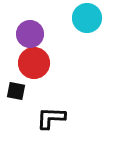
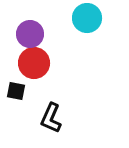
black L-shape: rotated 68 degrees counterclockwise
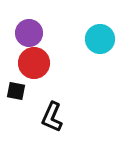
cyan circle: moved 13 px right, 21 px down
purple circle: moved 1 px left, 1 px up
black L-shape: moved 1 px right, 1 px up
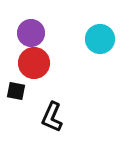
purple circle: moved 2 px right
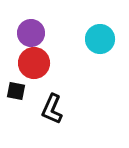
black L-shape: moved 8 px up
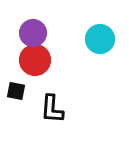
purple circle: moved 2 px right
red circle: moved 1 px right, 3 px up
black L-shape: rotated 20 degrees counterclockwise
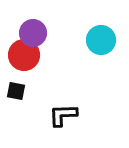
cyan circle: moved 1 px right, 1 px down
red circle: moved 11 px left, 5 px up
black L-shape: moved 11 px right, 6 px down; rotated 84 degrees clockwise
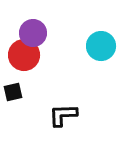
cyan circle: moved 6 px down
black square: moved 3 px left, 1 px down; rotated 24 degrees counterclockwise
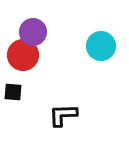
purple circle: moved 1 px up
red circle: moved 1 px left
black square: rotated 18 degrees clockwise
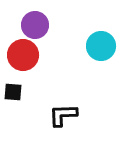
purple circle: moved 2 px right, 7 px up
